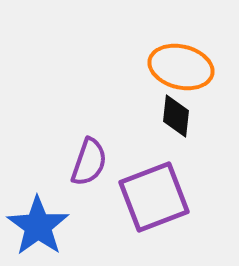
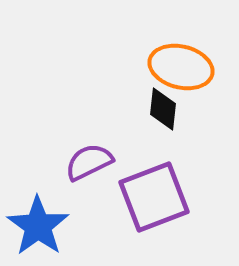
black diamond: moved 13 px left, 7 px up
purple semicircle: rotated 135 degrees counterclockwise
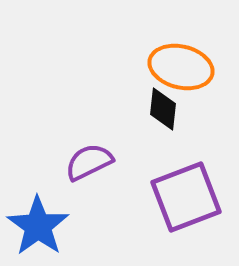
purple square: moved 32 px right
